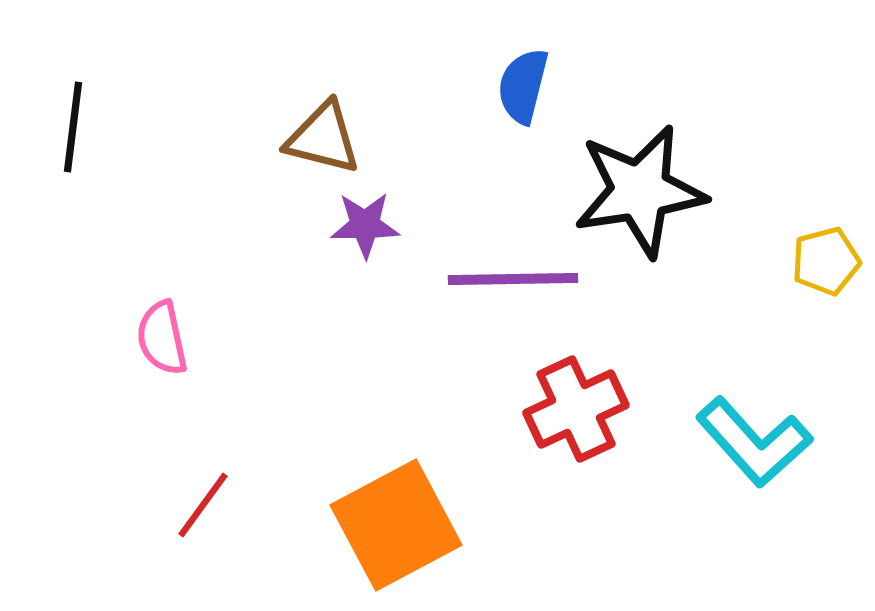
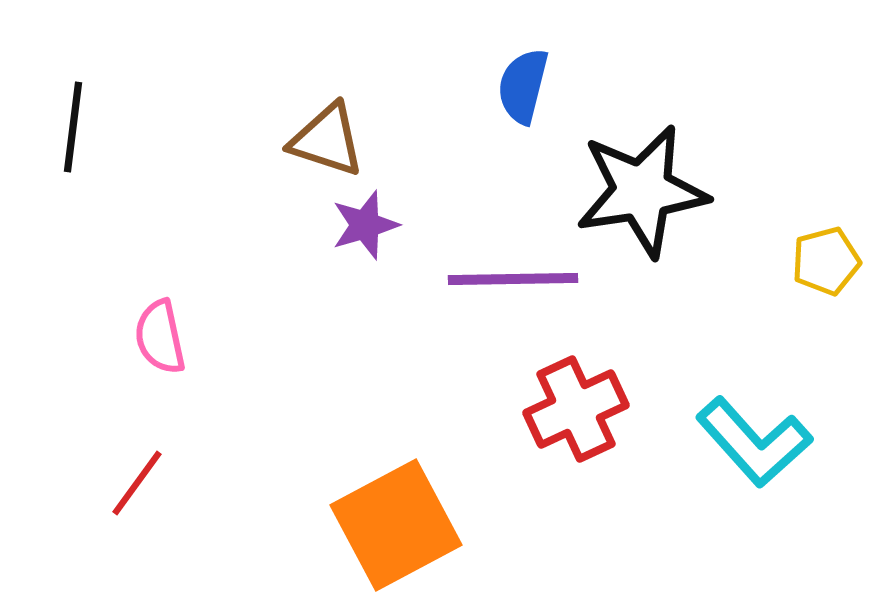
brown triangle: moved 4 px right, 2 px down; rotated 4 degrees clockwise
black star: moved 2 px right
purple star: rotated 16 degrees counterclockwise
pink semicircle: moved 2 px left, 1 px up
red line: moved 66 px left, 22 px up
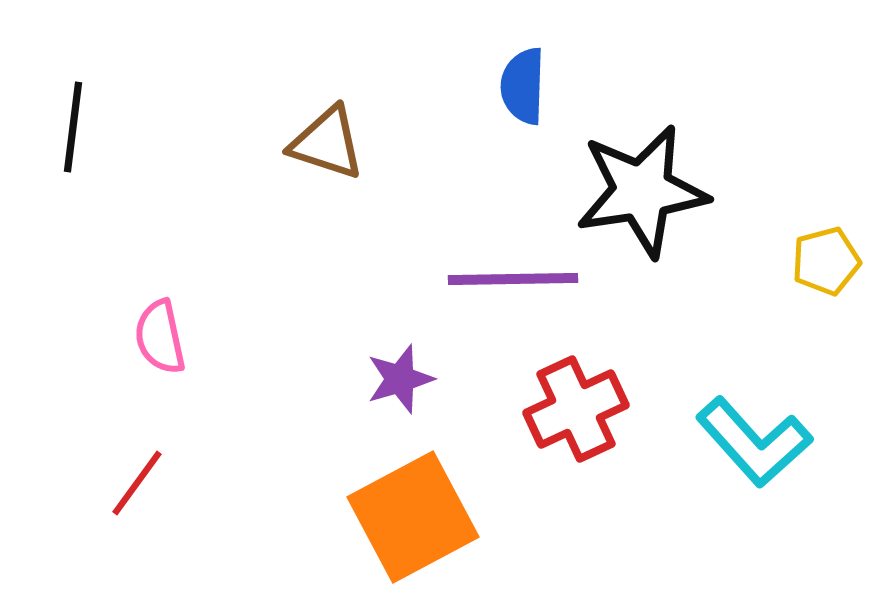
blue semicircle: rotated 12 degrees counterclockwise
brown triangle: moved 3 px down
purple star: moved 35 px right, 154 px down
orange square: moved 17 px right, 8 px up
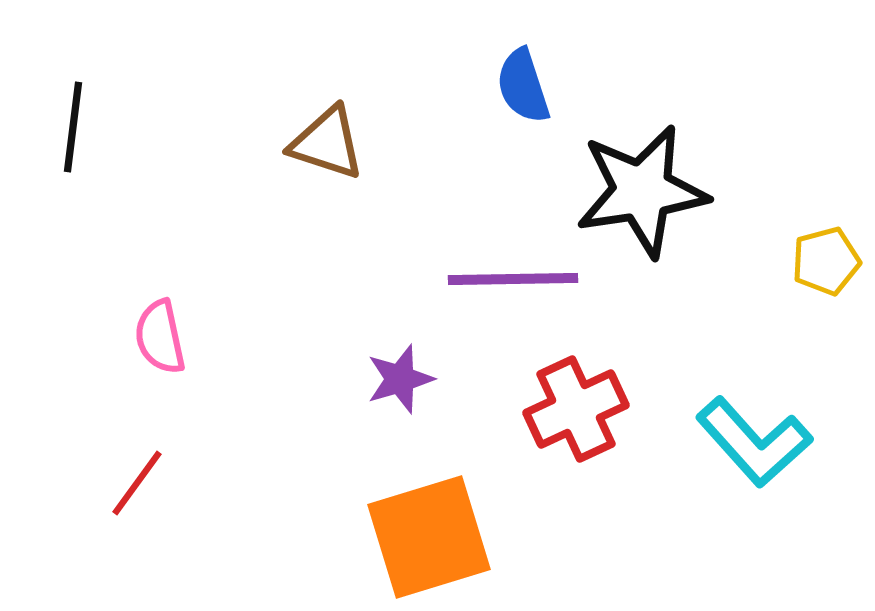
blue semicircle: rotated 20 degrees counterclockwise
orange square: moved 16 px right, 20 px down; rotated 11 degrees clockwise
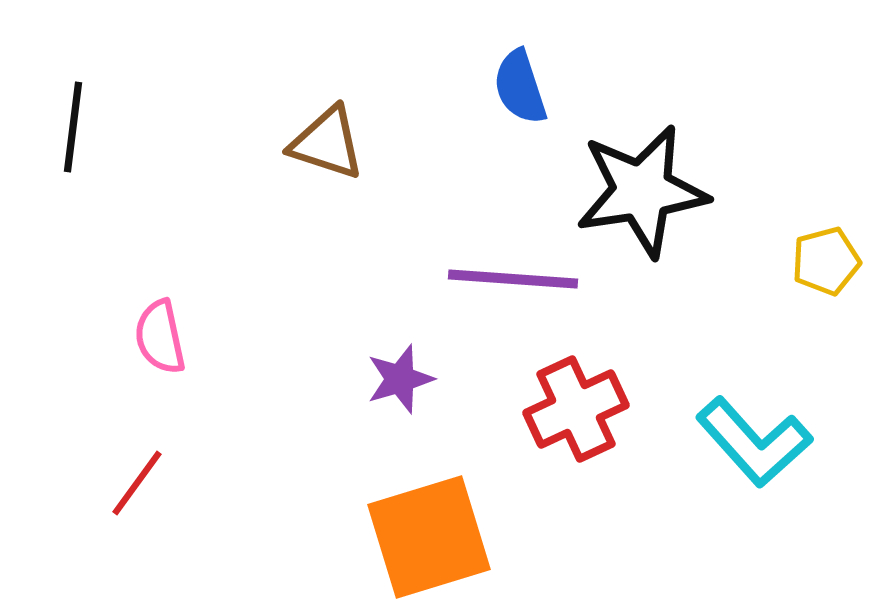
blue semicircle: moved 3 px left, 1 px down
purple line: rotated 5 degrees clockwise
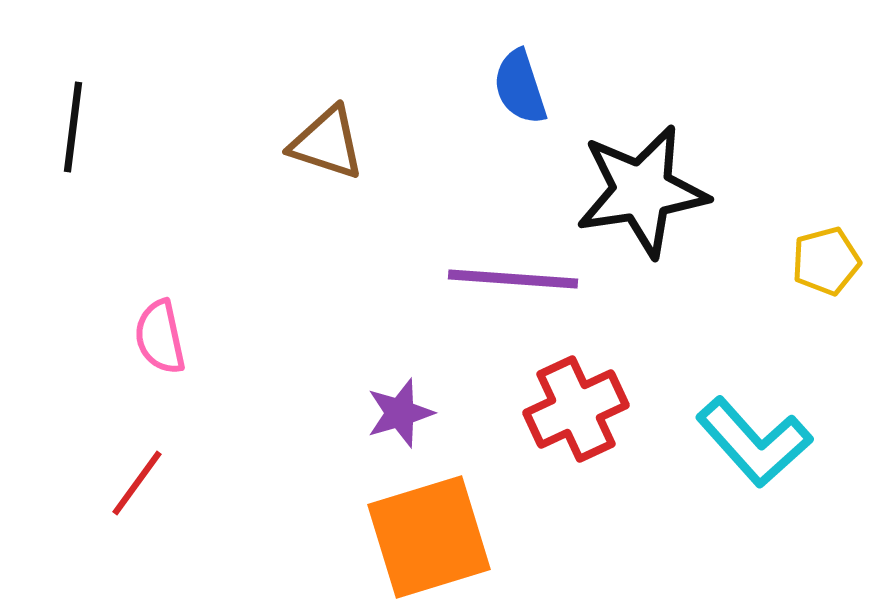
purple star: moved 34 px down
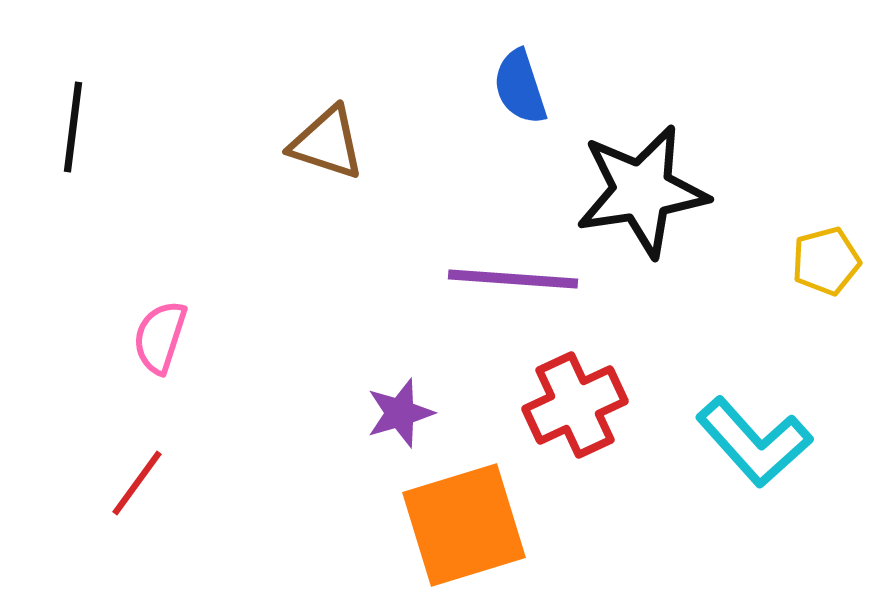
pink semicircle: rotated 30 degrees clockwise
red cross: moved 1 px left, 4 px up
orange square: moved 35 px right, 12 px up
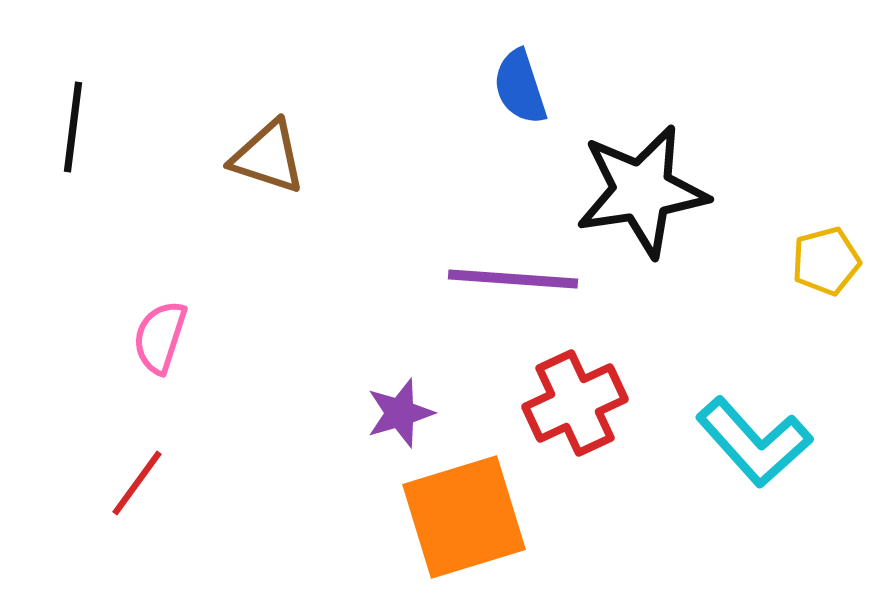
brown triangle: moved 59 px left, 14 px down
red cross: moved 2 px up
orange square: moved 8 px up
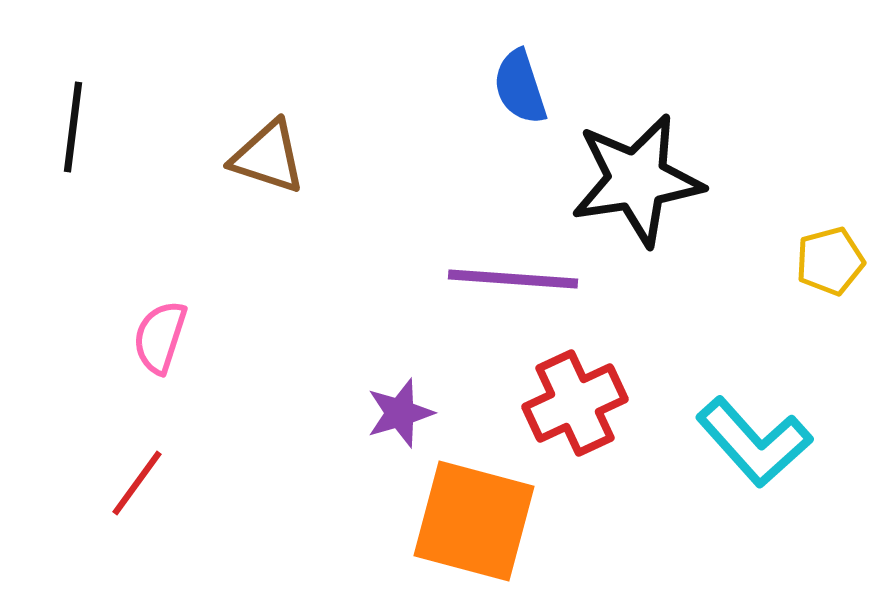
black star: moved 5 px left, 11 px up
yellow pentagon: moved 4 px right
orange square: moved 10 px right, 4 px down; rotated 32 degrees clockwise
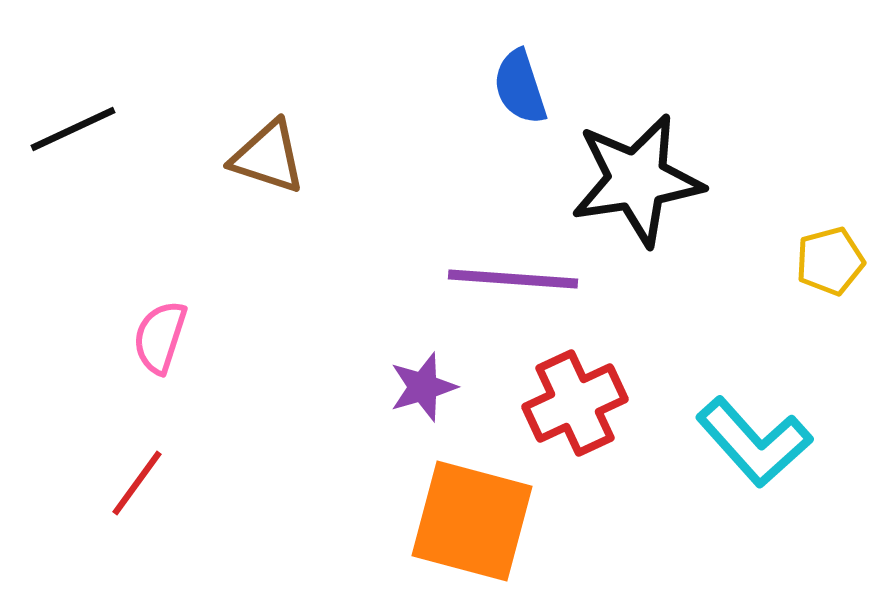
black line: moved 2 px down; rotated 58 degrees clockwise
purple star: moved 23 px right, 26 px up
orange square: moved 2 px left
